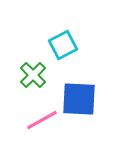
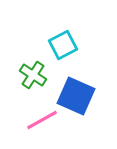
green cross: rotated 12 degrees counterclockwise
blue square: moved 3 px left, 3 px up; rotated 21 degrees clockwise
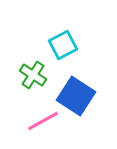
blue square: rotated 9 degrees clockwise
pink line: moved 1 px right, 1 px down
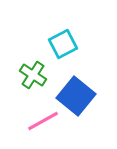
cyan square: moved 1 px up
blue square: rotated 6 degrees clockwise
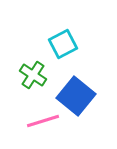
pink line: rotated 12 degrees clockwise
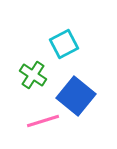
cyan square: moved 1 px right
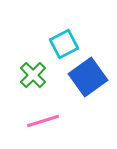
green cross: rotated 12 degrees clockwise
blue square: moved 12 px right, 19 px up; rotated 15 degrees clockwise
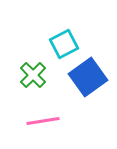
pink line: rotated 8 degrees clockwise
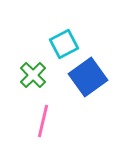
pink line: rotated 68 degrees counterclockwise
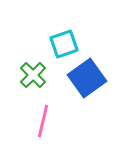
cyan square: rotated 8 degrees clockwise
blue square: moved 1 px left, 1 px down
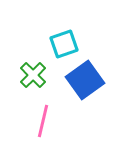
blue square: moved 2 px left, 2 px down
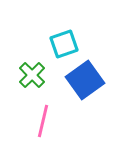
green cross: moved 1 px left
